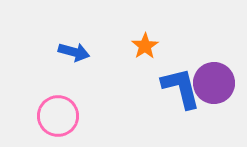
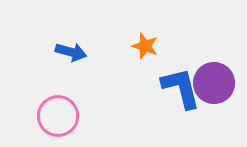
orange star: rotated 20 degrees counterclockwise
blue arrow: moved 3 px left
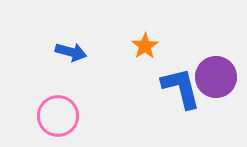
orange star: rotated 20 degrees clockwise
purple circle: moved 2 px right, 6 px up
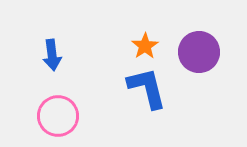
blue arrow: moved 19 px left, 3 px down; rotated 68 degrees clockwise
purple circle: moved 17 px left, 25 px up
blue L-shape: moved 34 px left
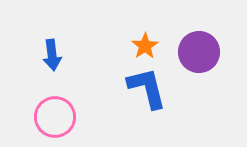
pink circle: moved 3 px left, 1 px down
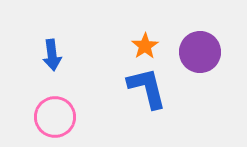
purple circle: moved 1 px right
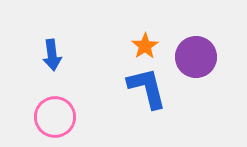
purple circle: moved 4 px left, 5 px down
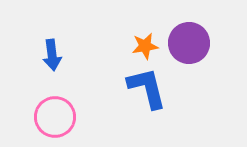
orange star: rotated 24 degrees clockwise
purple circle: moved 7 px left, 14 px up
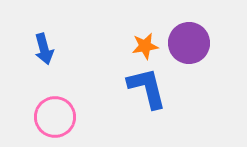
blue arrow: moved 8 px left, 6 px up; rotated 8 degrees counterclockwise
